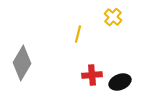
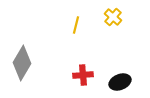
yellow line: moved 2 px left, 9 px up
red cross: moved 9 px left
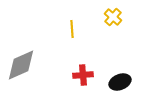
yellow line: moved 4 px left, 4 px down; rotated 18 degrees counterclockwise
gray diamond: moved 1 px left, 2 px down; rotated 36 degrees clockwise
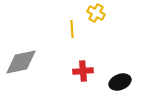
yellow cross: moved 17 px left, 4 px up; rotated 12 degrees counterclockwise
gray diamond: moved 3 px up; rotated 12 degrees clockwise
red cross: moved 4 px up
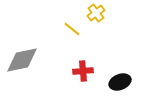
yellow cross: rotated 24 degrees clockwise
yellow line: rotated 48 degrees counterclockwise
gray diamond: moved 1 px right, 2 px up
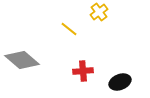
yellow cross: moved 3 px right, 1 px up
yellow line: moved 3 px left
gray diamond: rotated 52 degrees clockwise
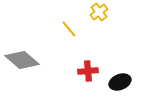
yellow line: rotated 12 degrees clockwise
red cross: moved 5 px right
